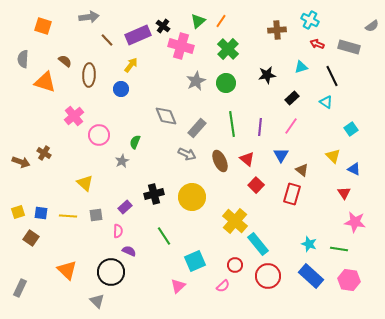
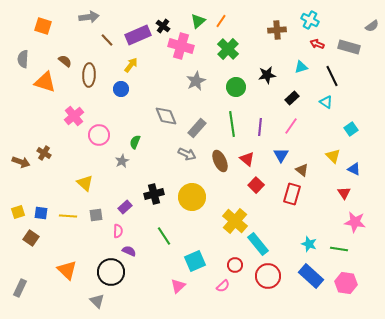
green circle at (226, 83): moved 10 px right, 4 px down
pink hexagon at (349, 280): moved 3 px left, 3 px down
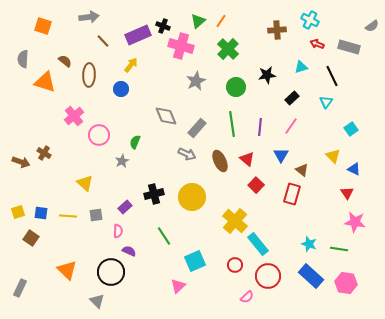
black cross at (163, 26): rotated 16 degrees counterclockwise
brown line at (107, 40): moved 4 px left, 1 px down
cyan triangle at (326, 102): rotated 32 degrees clockwise
red triangle at (344, 193): moved 3 px right
pink semicircle at (223, 286): moved 24 px right, 11 px down
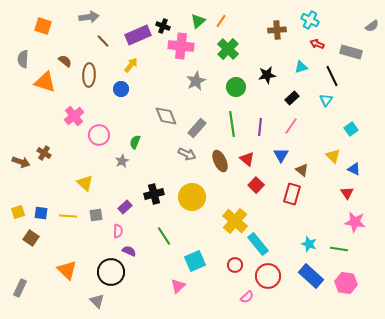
pink cross at (181, 46): rotated 10 degrees counterclockwise
gray rectangle at (349, 47): moved 2 px right, 5 px down
cyan triangle at (326, 102): moved 2 px up
